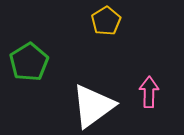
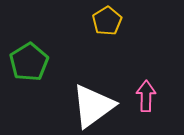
yellow pentagon: moved 1 px right
pink arrow: moved 3 px left, 4 px down
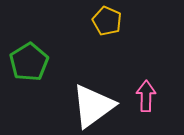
yellow pentagon: rotated 16 degrees counterclockwise
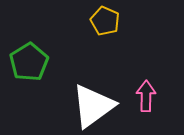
yellow pentagon: moved 2 px left
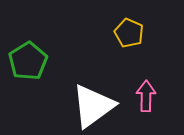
yellow pentagon: moved 24 px right, 12 px down
green pentagon: moved 1 px left, 1 px up
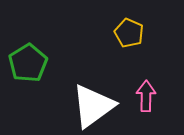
green pentagon: moved 2 px down
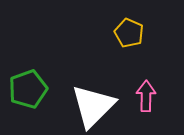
green pentagon: moved 26 px down; rotated 12 degrees clockwise
white triangle: rotated 9 degrees counterclockwise
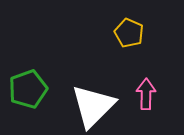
pink arrow: moved 2 px up
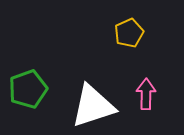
yellow pentagon: rotated 24 degrees clockwise
white triangle: rotated 27 degrees clockwise
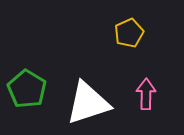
green pentagon: moved 1 px left; rotated 21 degrees counterclockwise
white triangle: moved 5 px left, 3 px up
